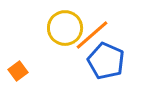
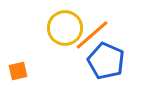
orange square: rotated 24 degrees clockwise
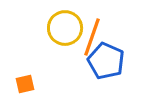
orange line: moved 2 px down; rotated 30 degrees counterclockwise
orange square: moved 7 px right, 13 px down
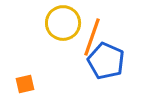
yellow circle: moved 2 px left, 5 px up
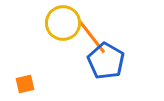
orange line: rotated 57 degrees counterclockwise
blue pentagon: rotated 6 degrees clockwise
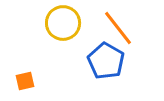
orange line: moved 26 px right, 9 px up
orange square: moved 3 px up
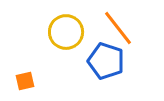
yellow circle: moved 3 px right, 9 px down
blue pentagon: rotated 12 degrees counterclockwise
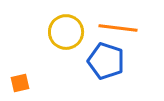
orange line: rotated 45 degrees counterclockwise
orange square: moved 5 px left, 2 px down
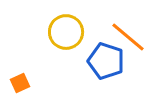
orange line: moved 10 px right, 9 px down; rotated 33 degrees clockwise
orange square: rotated 12 degrees counterclockwise
